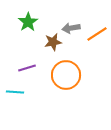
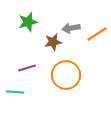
green star: rotated 18 degrees clockwise
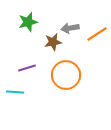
gray arrow: moved 1 px left
